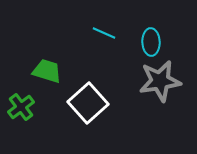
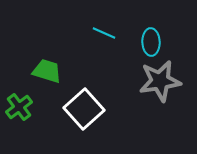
white square: moved 4 px left, 6 px down
green cross: moved 2 px left
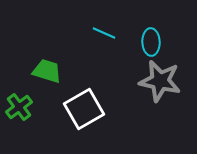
gray star: rotated 21 degrees clockwise
white square: rotated 12 degrees clockwise
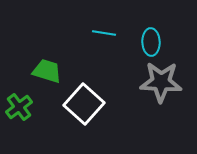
cyan line: rotated 15 degrees counterclockwise
gray star: moved 1 px right, 1 px down; rotated 9 degrees counterclockwise
white square: moved 5 px up; rotated 18 degrees counterclockwise
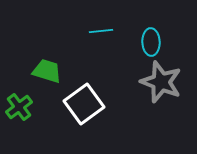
cyan line: moved 3 px left, 2 px up; rotated 15 degrees counterclockwise
gray star: rotated 18 degrees clockwise
white square: rotated 12 degrees clockwise
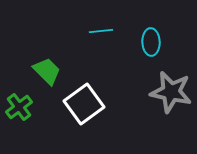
green trapezoid: rotated 28 degrees clockwise
gray star: moved 10 px right, 10 px down; rotated 9 degrees counterclockwise
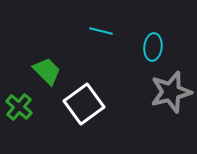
cyan line: rotated 20 degrees clockwise
cyan ellipse: moved 2 px right, 5 px down; rotated 8 degrees clockwise
gray star: rotated 27 degrees counterclockwise
green cross: rotated 12 degrees counterclockwise
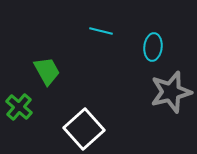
green trapezoid: rotated 16 degrees clockwise
white square: moved 25 px down; rotated 6 degrees counterclockwise
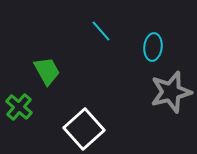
cyan line: rotated 35 degrees clockwise
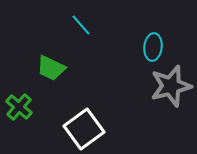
cyan line: moved 20 px left, 6 px up
green trapezoid: moved 4 px right, 3 px up; rotated 144 degrees clockwise
gray star: moved 6 px up
white square: rotated 6 degrees clockwise
